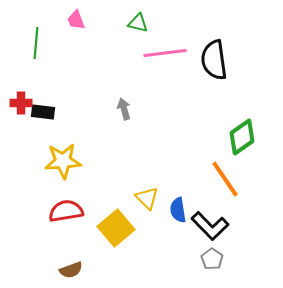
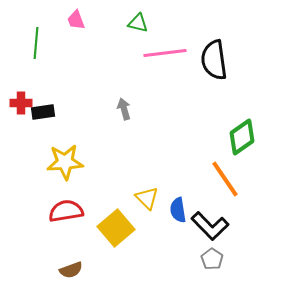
black rectangle: rotated 15 degrees counterclockwise
yellow star: moved 2 px right, 1 px down
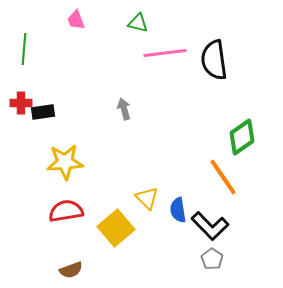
green line: moved 12 px left, 6 px down
orange line: moved 2 px left, 2 px up
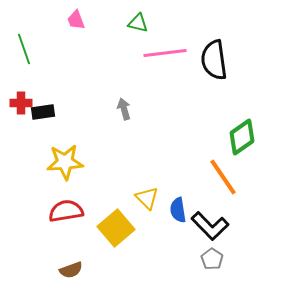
green line: rotated 24 degrees counterclockwise
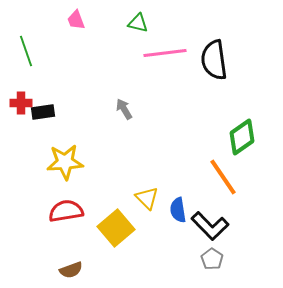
green line: moved 2 px right, 2 px down
gray arrow: rotated 15 degrees counterclockwise
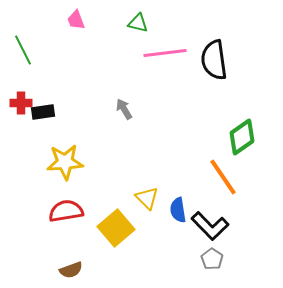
green line: moved 3 px left, 1 px up; rotated 8 degrees counterclockwise
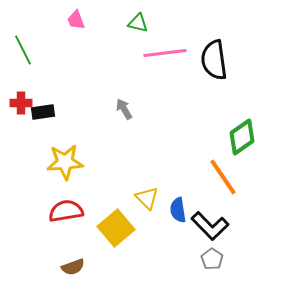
brown semicircle: moved 2 px right, 3 px up
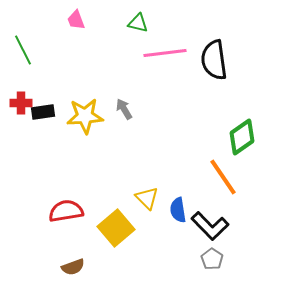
yellow star: moved 20 px right, 46 px up
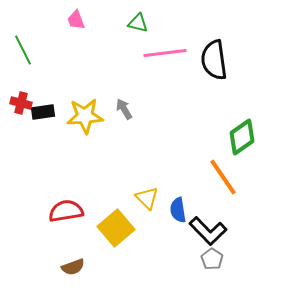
red cross: rotated 15 degrees clockwise
black L-shape: moved 2 px left, 5 px down
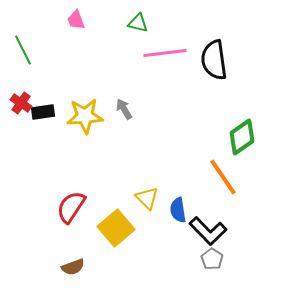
red cross: rotated 20 degrees clockwise
red semicircle: moved 5 px right, 4 px up; rotated 48 degrees counterclockwise
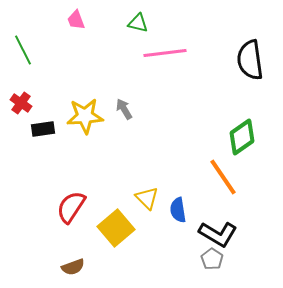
black semicircle: moved 36 px right
black rectangle: moved 17 px down
black L-shape: moved 10 px right, 3 px down; rotated 15 degrees counterclockwise
